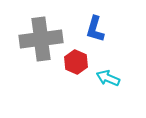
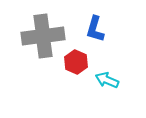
gray cross: moved 2 px right, 3 px up
cyan arrow: moved 1 px left, 2 px down
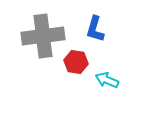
red hexagon: rotated 15 degrees counterclockwise
